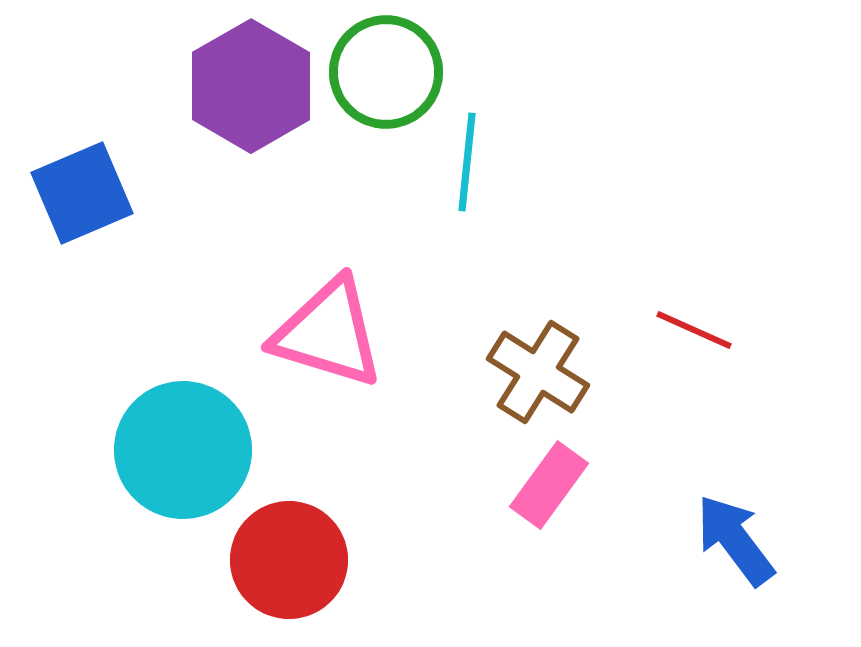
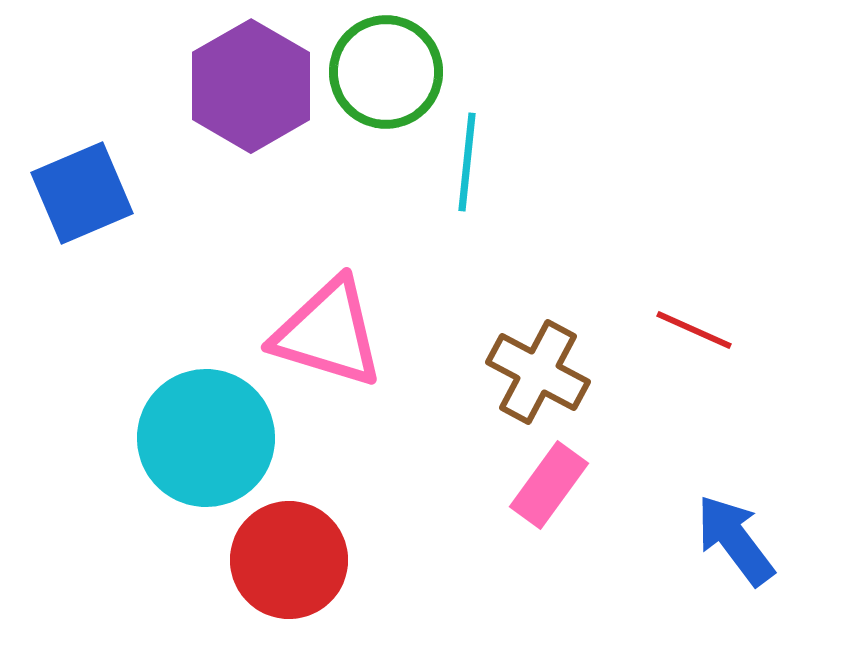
brown cross: rotated 4 degrees counterclockwise
cyan circle: moved 23 px right, 12 px up
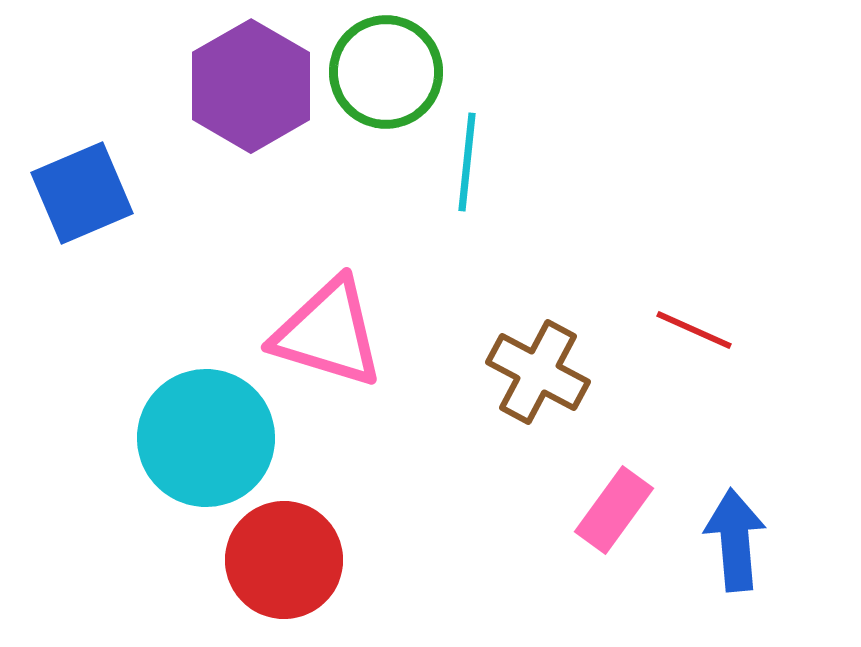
pink rectangle: moved 65 px right, 25 px down
blue arrow: rotated 32 degrees clockwise
red circle: moved 5 px left
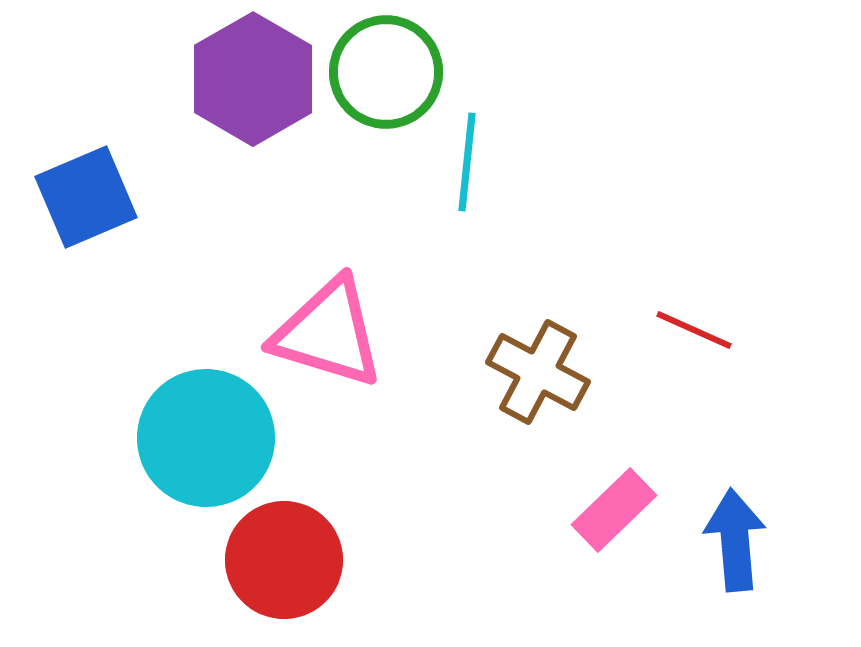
purple hexagon: moved 2 px right, 7 px up
blue square: moved 4 px right, 4 px down
pink rectangle: rotated 10 degrees clockwise
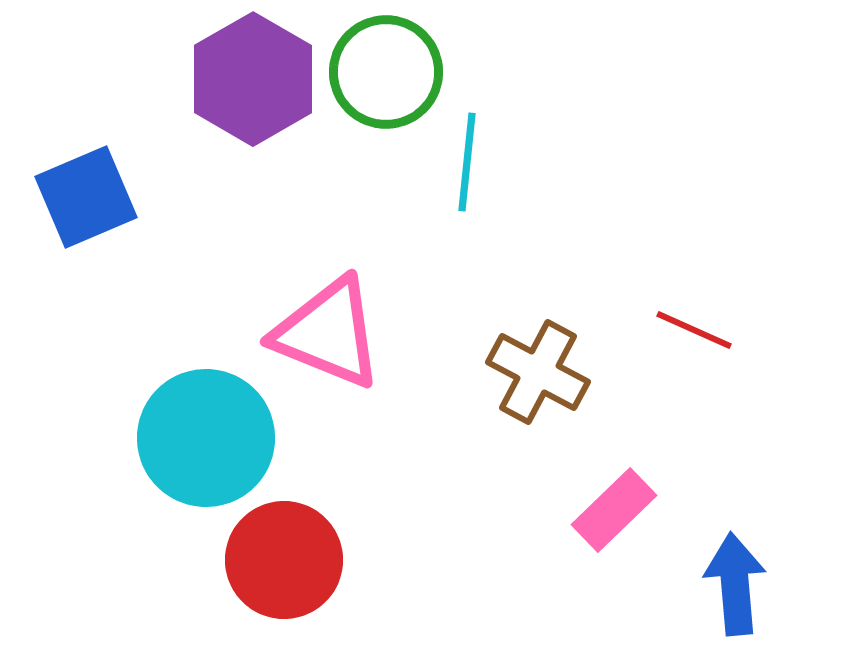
pink triangle: rotated 5 degrees clockwise
blue arrow: moved 44 px down
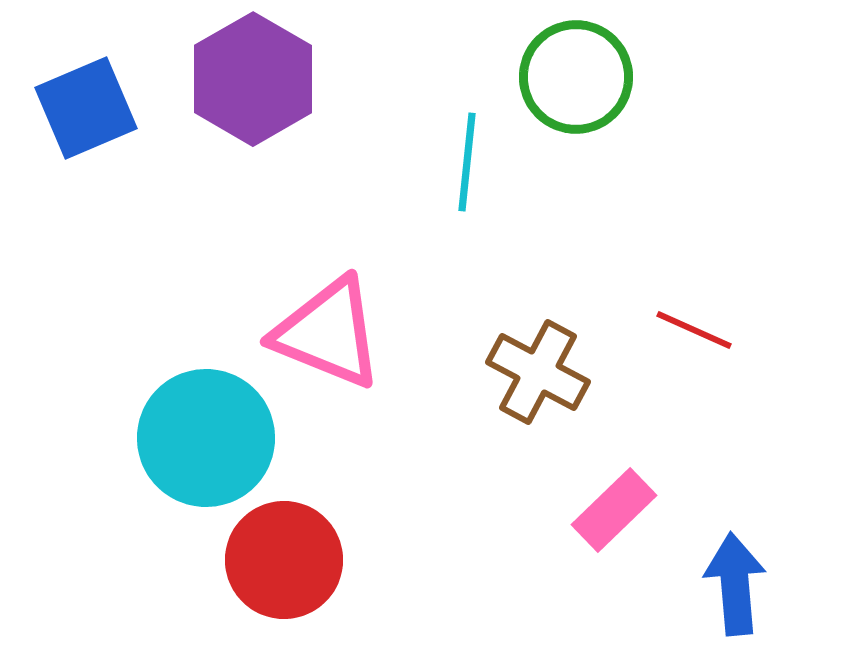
green circle: moved 190 px right, 5 px down
blue square: moved 89 px up
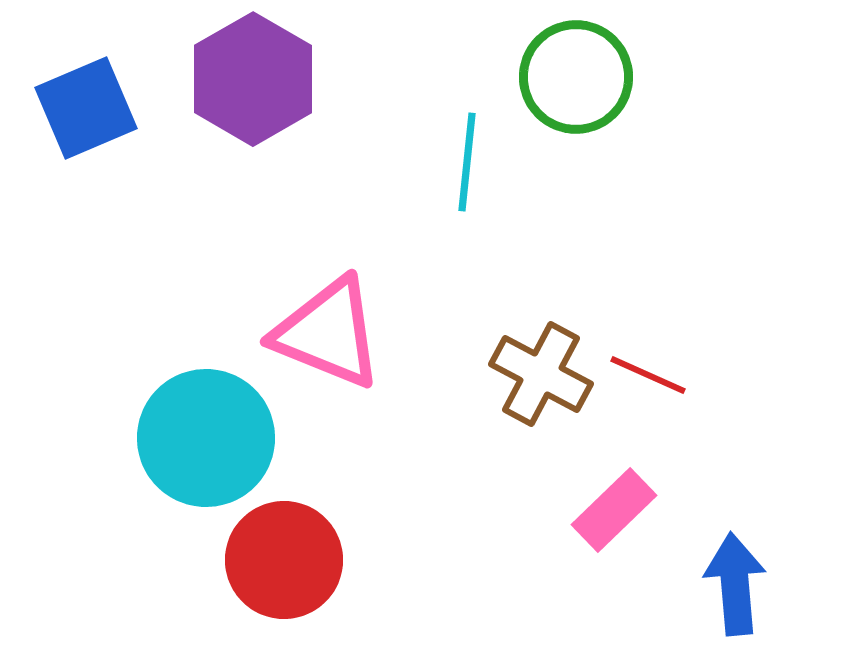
red line: moved 46 px left, 45 px down
brown cross: moved 3 px right, 2 px down
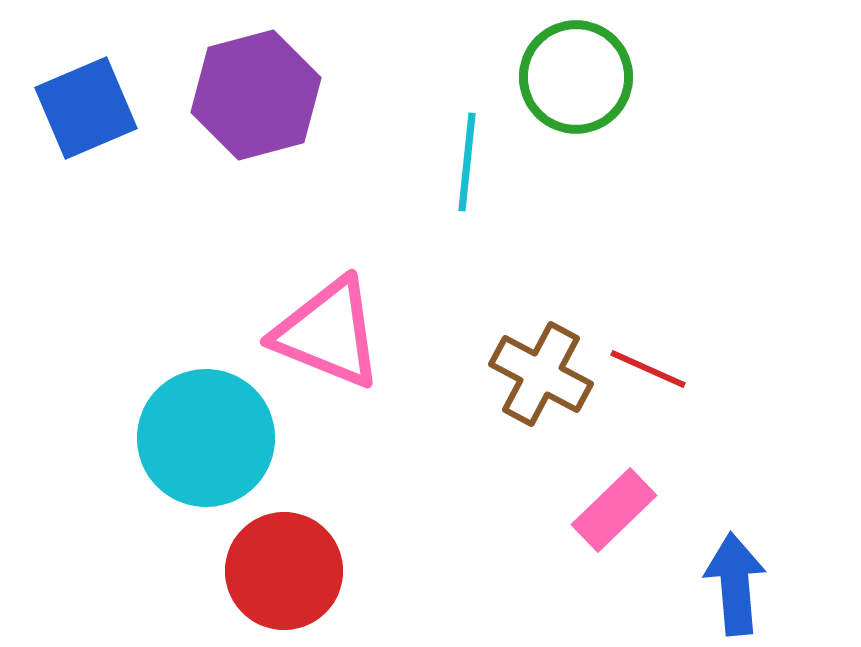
purple hexagon: moved 3 px right, 16 px down; rotated 15 degrees clockwise
red line: moved 6 px up
red circle: moved 11 px down
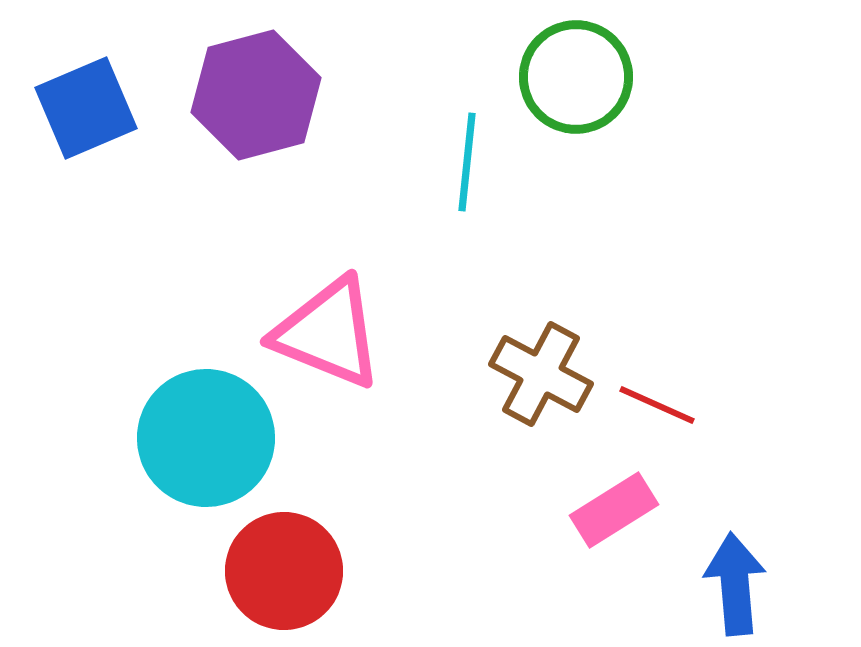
red line: moved 9 px right, 36 px down
pink rectangle: rotated 12 degrees clockwise
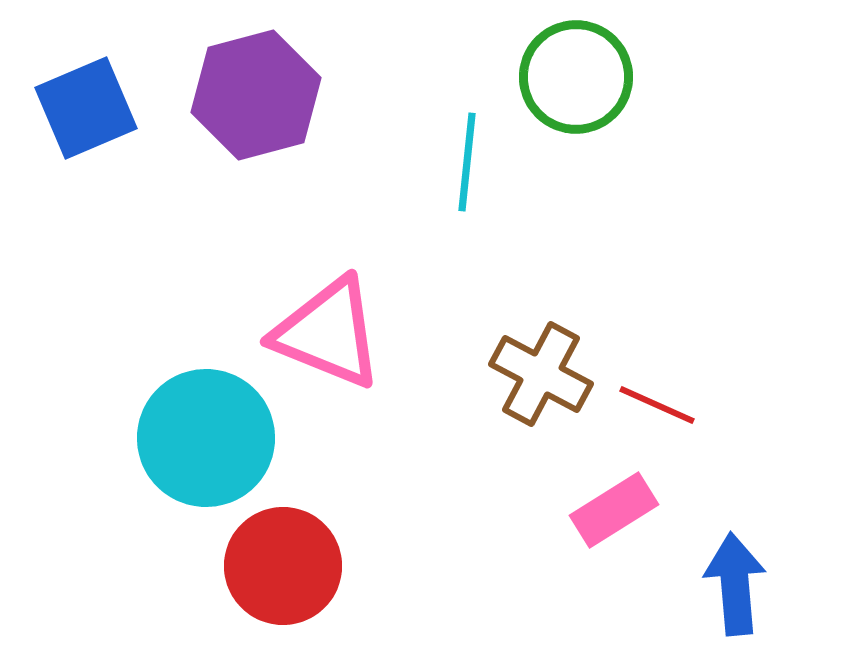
red circle: moved 1 px left, 5 px up
